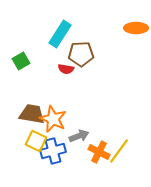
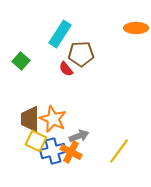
green square: rotated 18 degrees counterclockwise
red semicircle: rotated 42 degrees clockwise
brown trapezoid: moved 2 px left, 5 px down; rotated 100 degrees counterclockwise
orange cross: moved 28 px left
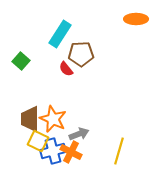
orange ellipse: moved 9 px up
gray arrow: moved 2 px up
yellow square: moved 2 px right
yellow line: rotated 20 degrees counterclockwise
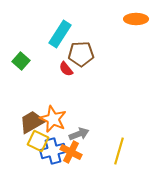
brown trapezoid: moved 2 px right, 3 px down; rotated 60 degrees clockwise
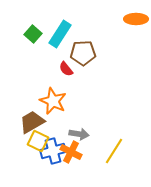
brown pentagon: moved 2 px right, 1 px up
green square: moved 12 px right, 27 px up
orange star: moved 18 px up
gray arrow: rotated 30 degrees clockwise
yellow line: moved 5 px left; rotated 16 degrees clockwise
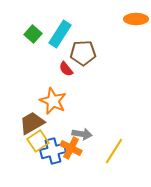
brown trapezoid: moved 1 px down
gray arrow: moved 3 px right
yellow square: rotated 30 degrees clockwise
orange cross: moved 4 px up
